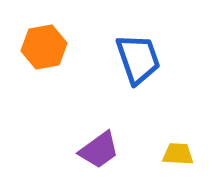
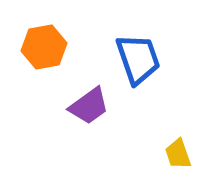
purple trapezoid: moved 10 px left, 44 px up
yellow trapezoid: rotated 112 degrees counterclockwise
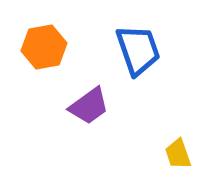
blue trapezoid: moved 9 px up
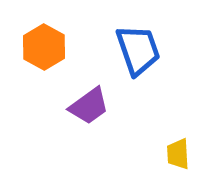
orange hexagon: rotated 21 degrees counterclockwise
yellow trapezoid: rotated 16 degrees clockwise
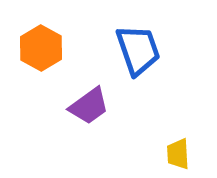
orange hexagon: moved 3 px left, 1 px down
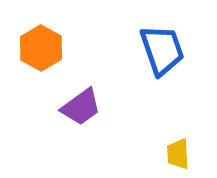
blue trapezoid: moved 24 px right
purple trapezoid: moved 8 px left, 1 px down
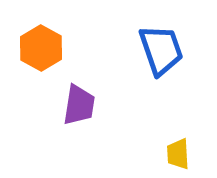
blue trapezoid: moved 1 px left
purple trapezoid: moved 2 px left, 2 px up; rotated 45 degrees counterclockwise
